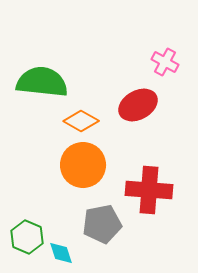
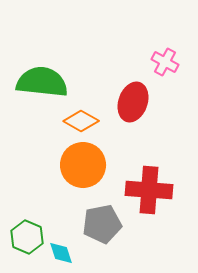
red ellipse: moved 5 px left, 3 px up; rotated 42 degrees counterclockwise
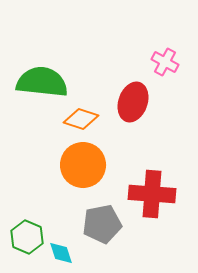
orange diamond: moved 2 px up; rotated 12 degrees counterclockwise
red cross: moved 3 px right, 4 px down
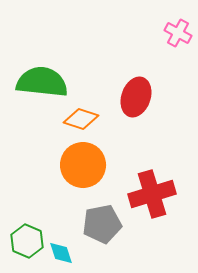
pink cross: moved 13 px right, 29 px up
red ellipse: moved 3 px right, 5 px up
red cross: rotated 21 degrees counterclockwise
green hexagon: moved 4 px down
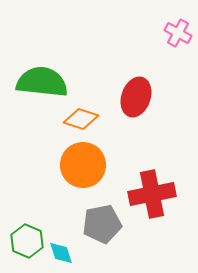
red cross: rotated 6 degrees clockwise
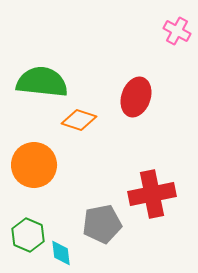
pink cross: moved 1 px left, 2 px up
orange diamond: moved 2 px left, 1 px down
orange circle: moved 49 px left
green hexagon: moved 1 px right, 6 px up
cyan diamond: rotated 12 degrees clockwise
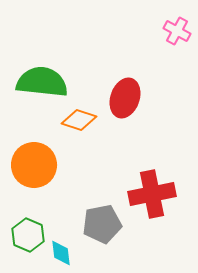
red ellipse: moved 11 px left, 1 px down
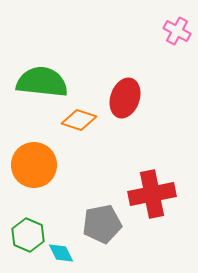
cyan diamond: rotated 20 degrees counterclockwise
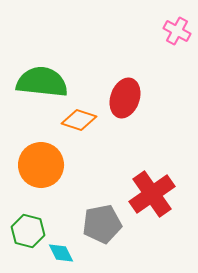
orange circle: moved 7 px right
red cross: rotated 24 degrees counterclockwise
green hexagon: moved 4 px up; rotated 8 degrees counterclockwise
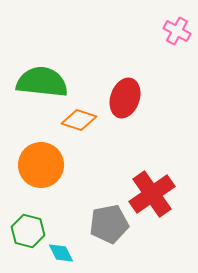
gray pentagon: moved 7 px right
